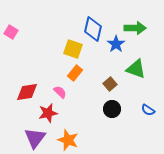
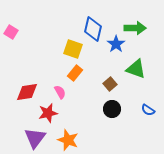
pink semicircle: rotated 16 degrees clockwise
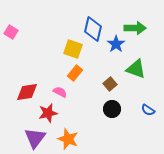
pink semicircle: rotated 32 degrees counterclockwise
orange star: moved 1 px up
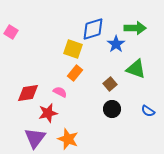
blue diamond: rotated 60 degrees clockwise
red diamond: moved 1 px right, 1 px down
blue semicircle: moved 1 px down
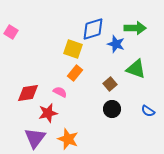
blue star: rotated 18 degrees counterclockwise
